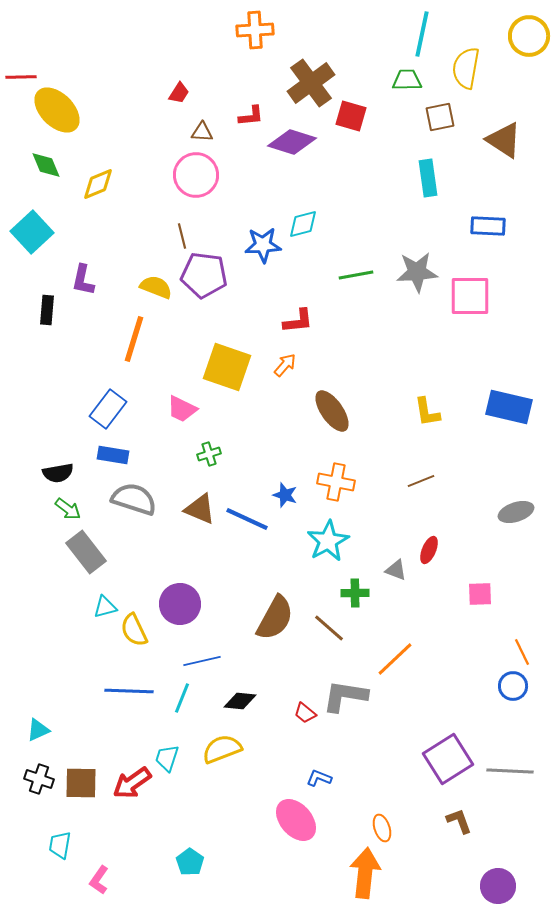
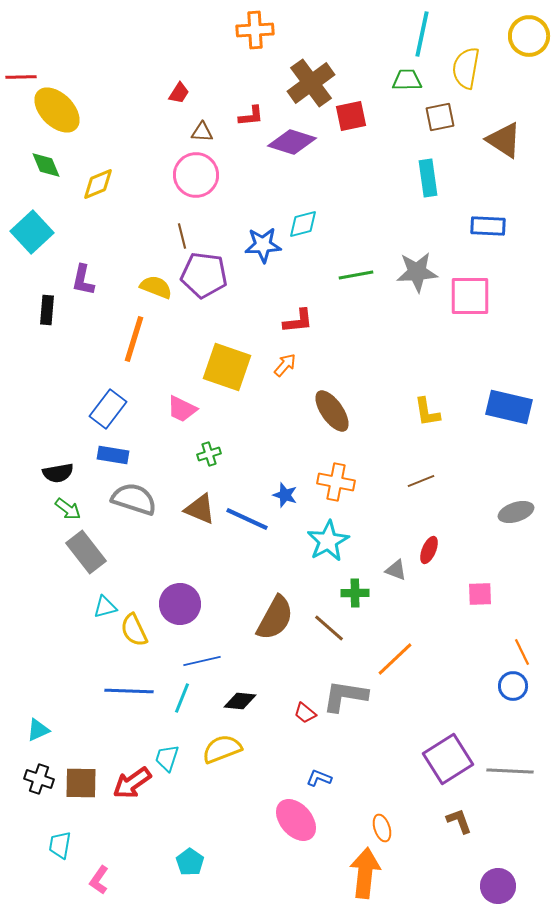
red square at (351, 116): rotated 28 degrees counterclockwise
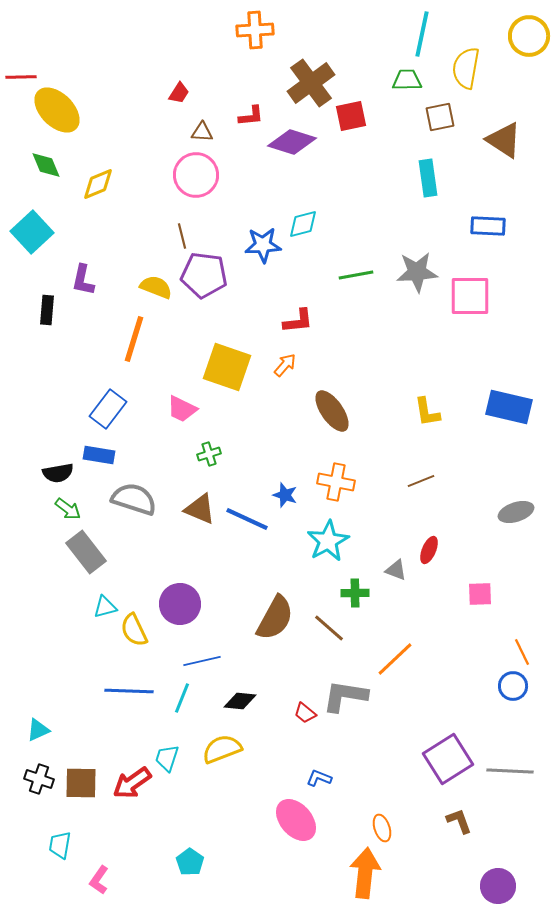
blue rectangle at (113, 455): moved 14 px left
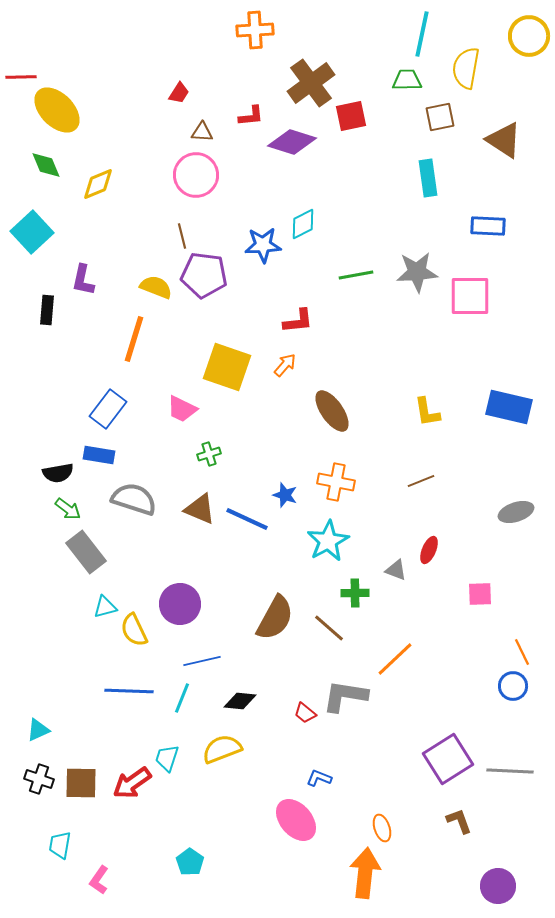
cyan diamond at (303, 224): rotated 12 degrees counterclockwise
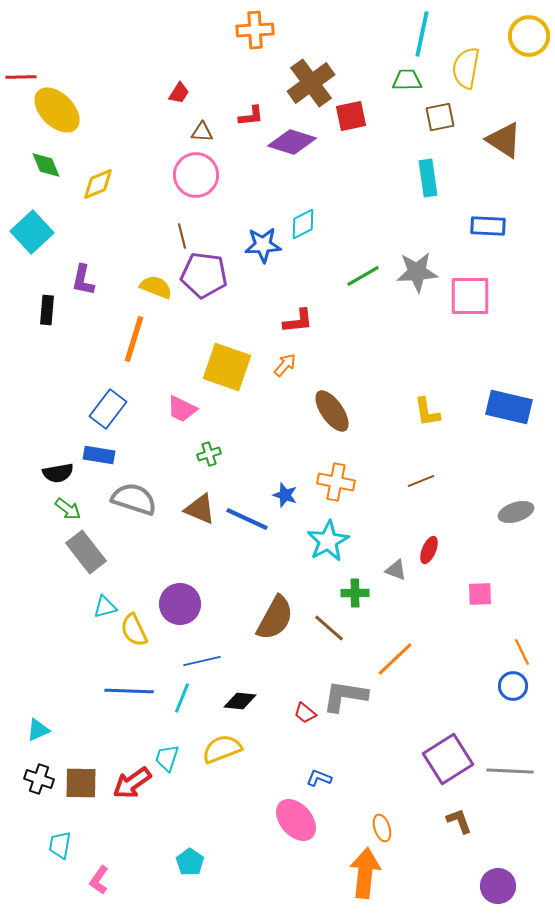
green line at (356, 275): moved 7 px right, 1 px down; rotated 20 degrees counterclockwise
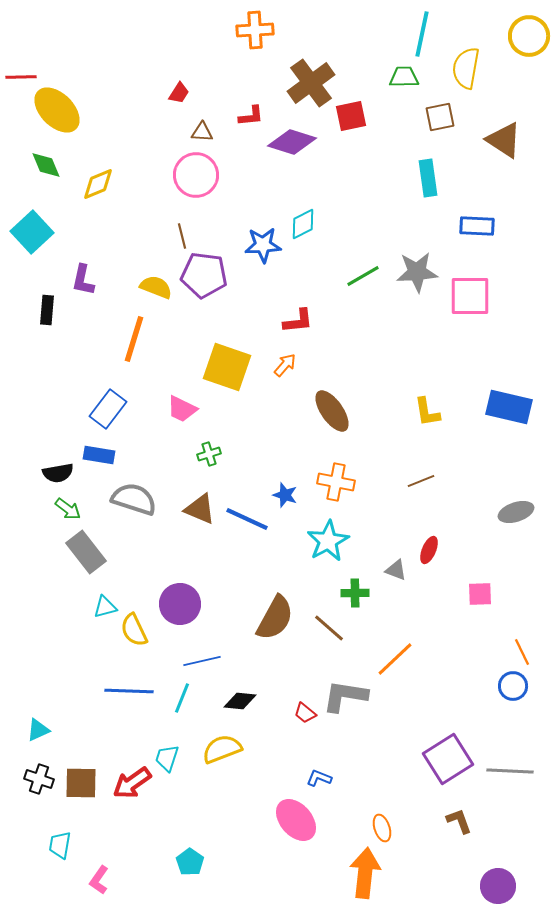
green trapezoid at (407, 80): moved 3 px left, 3 px up
blue rectangle at (488, 226): moved 11 px left
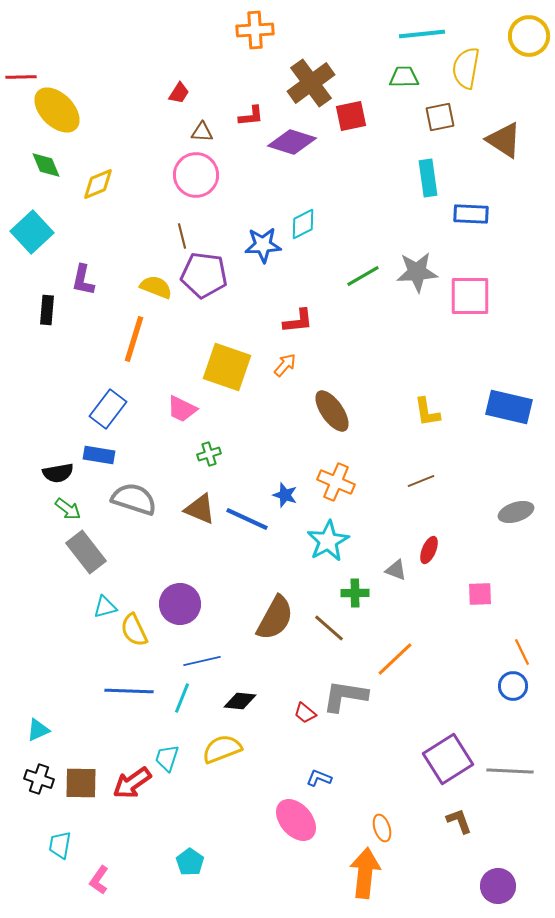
cyan line at (422, 34): rotated 72 degrees clockwise
blue rectangle at (477, 226): moved 6 px left, 12 px up
orange cross at (336, 482): rotated 12 degrees clockwise
